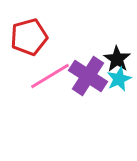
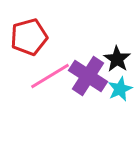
cyan star: moved 1 px right, 10 px down
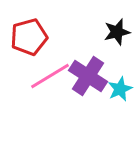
black star: moved 27 px up; rotated 24 degrees clockwise
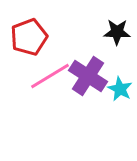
black star: rotated 16 degrees clockwise
red pentagon: rotated 6 degrees counterclockwise
cyan star: rotated 20 degrees counterclockwise
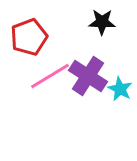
black star: moved 15 px left, 10 px up
